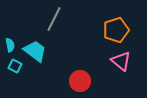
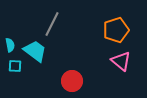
gray line: moved 2 px left, 5 px down
cyan square: rotated 24 degrees counterclockwise
red circle: moved 8 px left
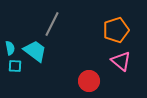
cyan semicircle: moved 3 px down
red circle: moved 17 px right
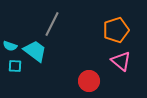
cyan semicircle: moved 2 px up; rotated 120 degrees clockwise
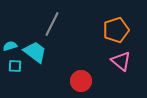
cyan semicircle: rotated 144 degrees clockwise
cyan trapezoid: moved 1 px down
red circle: moved 8 px left
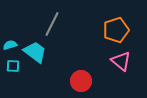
cyan semicircle: moved 1 px up
cyan square: moved 2 px left
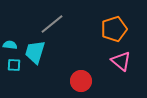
gray line: rotated 25 degrees clockwise
orange pentagon: moved 2 px left, 1 px up
cyan semicircle: rotated 24 degrees clockwise
cyan trapezoid: rotated 110 degrees counterclockwise
cyan square: moved 1 px right, 1 px up
